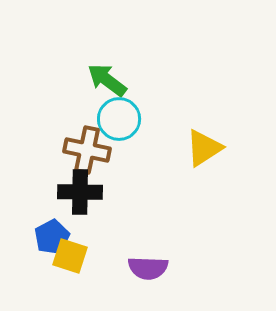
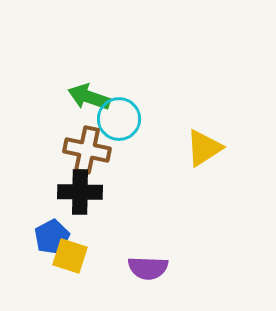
green arrow: moved 18 px left, 17 px down; rotated 18 degrees counterclockwise
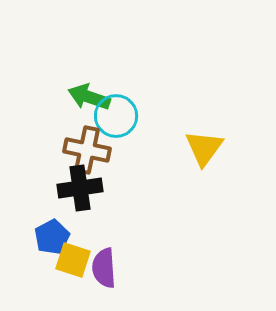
cyan circle: moved 3 px left, 3 px up
yellow triangle: rotated 21 degrees counterclockwise
black cross: moved 4 px up; rotated 9 degrees counterclockwise
yellow square: moved 3 px right, 4 px down
purple semicircle: moved 44 px left; rotated 84 degrees clockwise
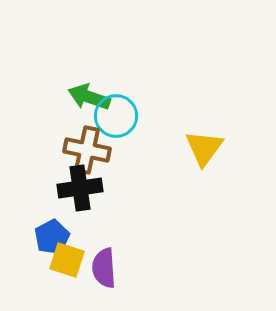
yellow square: moved 6 px left
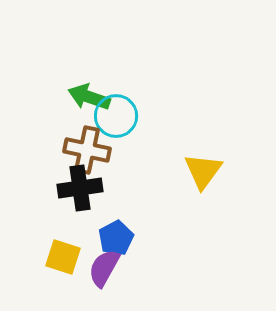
yellow triangle: moved 1 px left, 23 px down
blue pentagon: moved 64 px right, 1 px down
yellow square: moved 4 px left, 3 px up
purple semicircle: rotated 33 degrees clockwise
